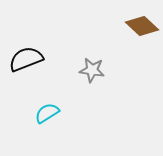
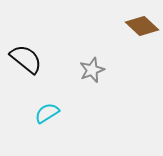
black semicircle: rotated 60 degrees clockwise
gray star: rotated 30 degrees counterclockwise
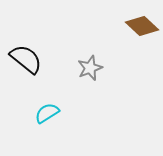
gray star: moved 2 px left, 2 px up
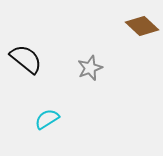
cyan semicircle: moved 6 px down
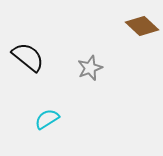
black semicircle: moved 2 px right, 2 px up
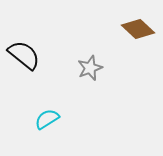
brown diamond: moved 4 px left, 3 px down
black semicircle: moved 4 px left, 2 px up
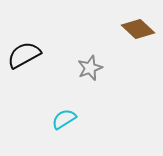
black semicircle: rotated 68 degrees counterclockwise
cyan semicircle: moved 17 px right
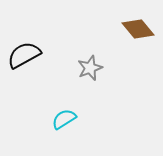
brown diamond: rotated 8 degrees clockwise
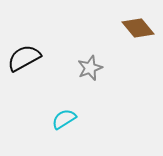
brown diamond: moved 1 px up
black semicircle: moved 3 px down
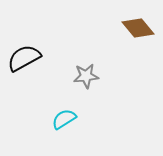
gray star: moved 4 px left, 8 px down; rotated 15 degrees clockwise
